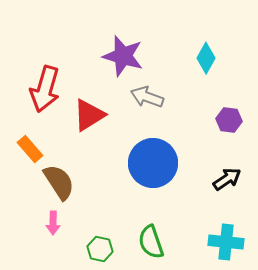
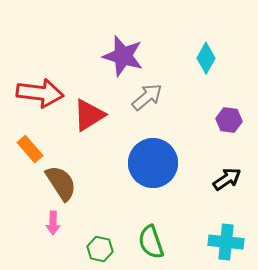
red arrow: moved 5 px left, 4 px down; rotated 99 degrees counterclockwise
gray arrow: rotated 120 degrees clockwise
brown semicircle: moved 2 px right, 1 px down
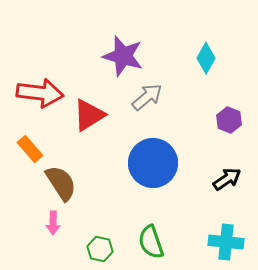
purple hexagon: rotated 15 degrees clockwise
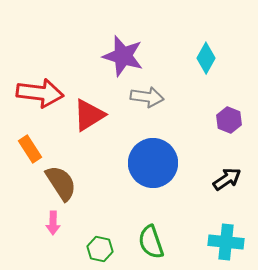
gray arrow: rotated 48 degrees clockwise
orange rectangle: rotated 8 degrees clockwise
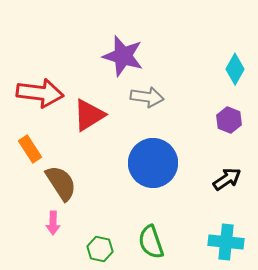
cyan diamond: moved 29 px right, 11 px down
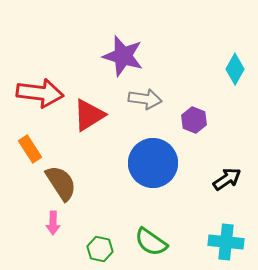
gray arrow: moved 2 px left, 2 px down
purple hexagon: moved 35 px left
green semicircle: rotated 36 degrees counterclockwise
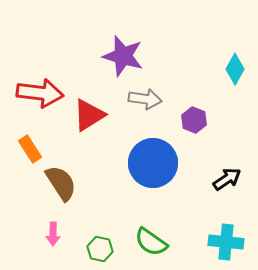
pink arrow: moved 11 px down
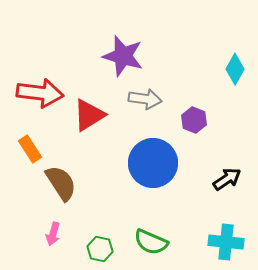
pink arrow: rotated 15 degrees clockwise
green semicircle: rotated 12 degrees counterclockwise
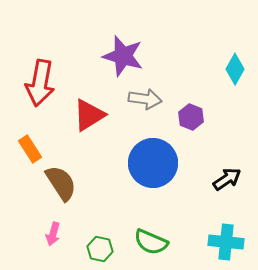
red arrow: moved 10 px up; rotated 93 degrees clockwise
purple hexagon: moved 3 px left, 3 px up
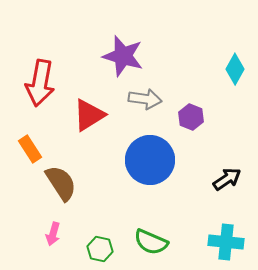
blue circle: moved 3 px left, 3 px up
